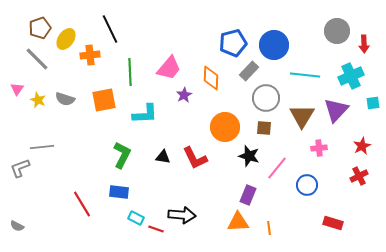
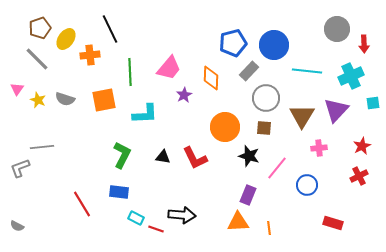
gray circle at (337, 31): moved 2 px up
cyan line at (305, 75): moved 2 px right, 4 px up
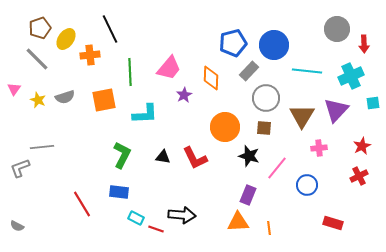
pink triangle at (17, 89): moved 3 px left
gray semicircle at (65, 99): moved 2 px up; rotated 36 degrees counterclockwise
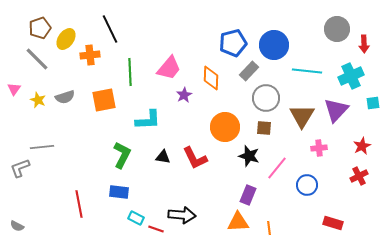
cyan L-shape at (145, 114): moved 3 px right, 6 px down
red line at (82, 204): moved 3 px left; rotated 20 degrees clockwise
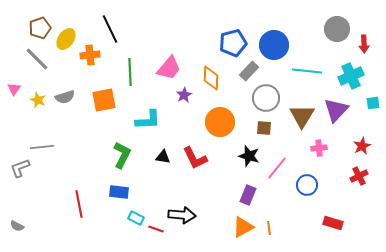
orange circle at (225, 127): moved 5 px left, 5 px up
orange triangle at (238, 222): moved 5 px right, 5 px down; rotated 25 degrees counterclockwise
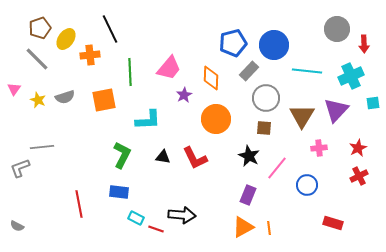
orange circle at (220, 122): moved 4 px left, 3 px up
red star at (362, 146): moved 4 px left, 2 px down
black star at (249, 156): rotated 10 degrees clockwise
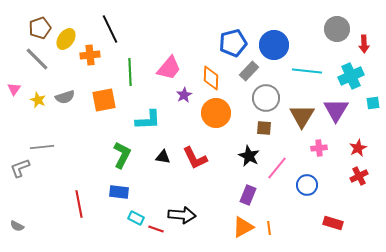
purple triangle at (336, 110): rotated 12 degrees counterclockwise
orange circle at (216, 119): moved 6 px up
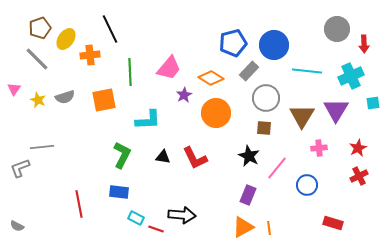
orange diamond at (211, 78): rotated 60 degrees counterclockwise
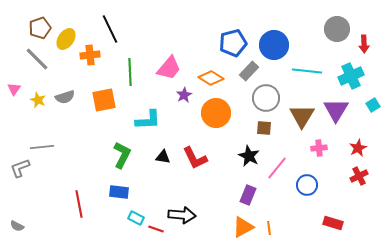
cyan square at (373, 103): moved 2 px down; rotated 24 degrees counterclockwise
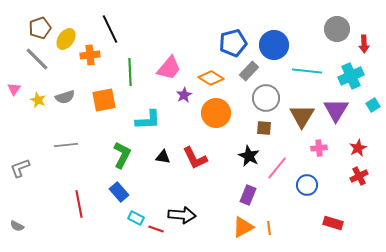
gray line at (42, 147): moved 24 px right, 2 px up
blue rectangle at (119, 192): rotated 42 degrees clockwise
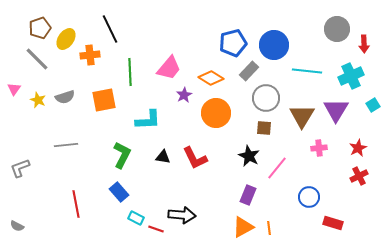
blue circle at (307, 185): moved 2 px right, 12 px down
red line at (79, 204): moved 3 px left
